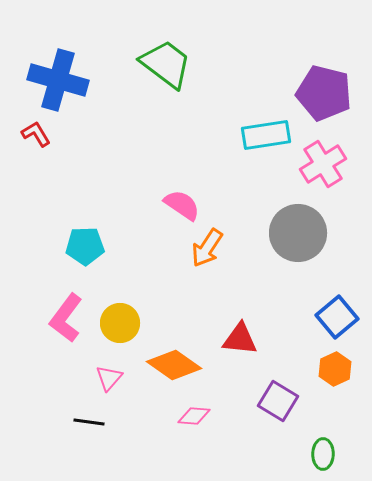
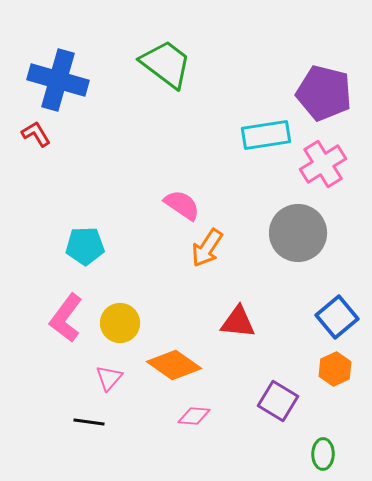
red triangle: moved 2 px left, 17 px up
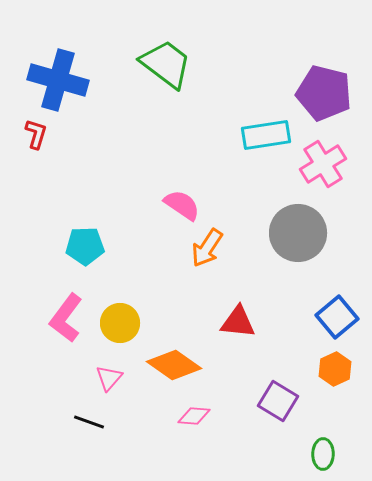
red L-shape: rotated 48 degrees clockwise
black line: rotated 12 degrees clockwise
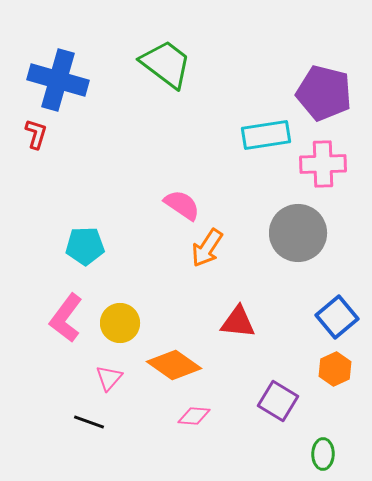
pink cross: rotated 30 degrees clockwise
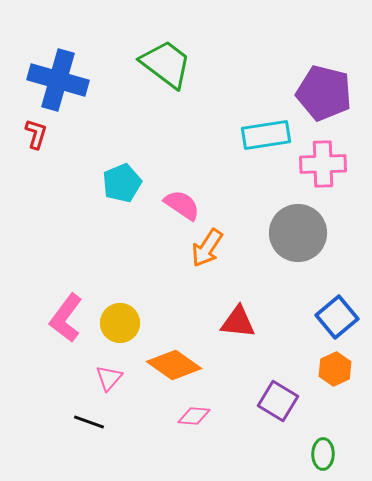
cyan pentagon: moved 37 px right, 63 px up; rotated 21 degrees counterclockwise
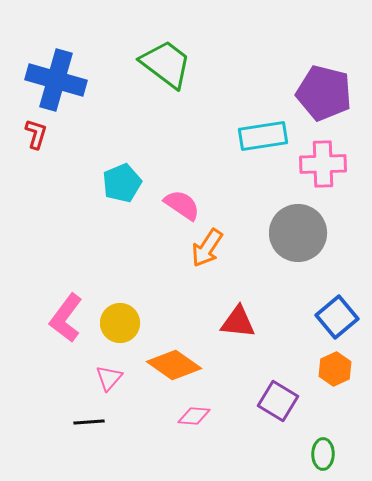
blue cross: moved 2 px left
cyan rectangle: moved 3 px left, 1 px down
black line: rotated 24 degrees counterclockwise
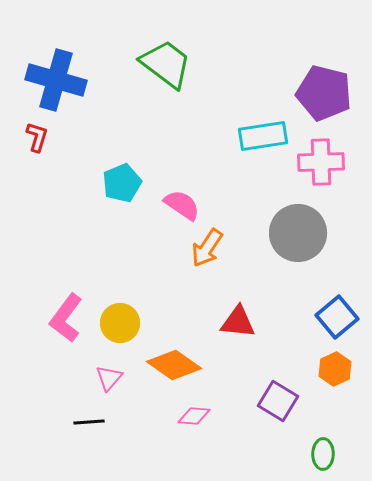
red L-shape: moved 1 px right, 3 px down
pink cross: moved 2 px left, 2 px up
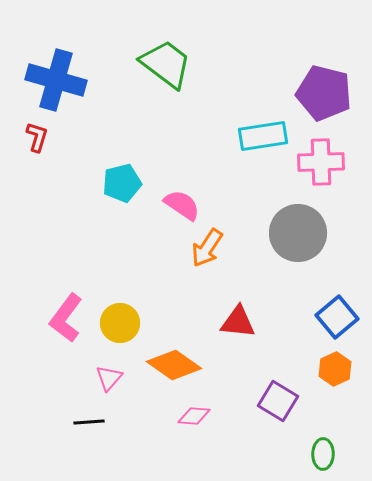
cyan pentagon: rotated 9 degrees clockwise
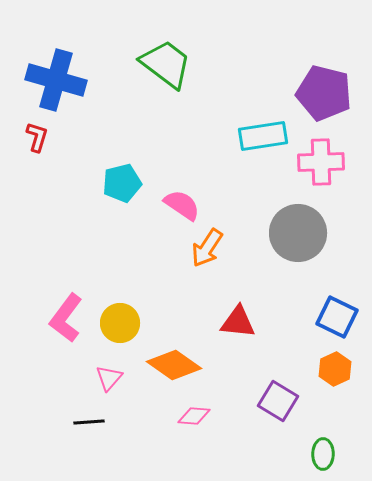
blue square: rotated 24 degrees counterclockwise
